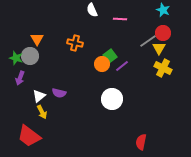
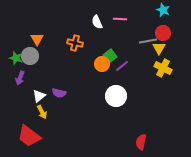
white semicircle: moved 5 px right, 12 px down
gray line: rotated 24 degrees clockwise
white circle: moved 4 px right, 3 px up
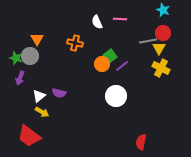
yellow cross: moved 2 px left
yellow arrow: rotated 32 degrees counterclockwise
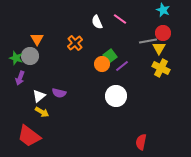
pink line: rotated 32 degrees clockwise
orange cross: rotated 35 degrees clockwise
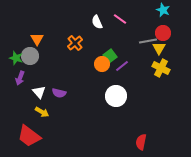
white triangle: moved 4 px up; rotated 32 degrees counterclockwise
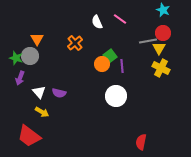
purple line: rotated 56 degrees counterclockwise
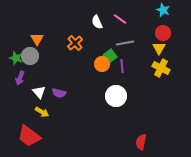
gray line: moved 23 px left, 2 px down
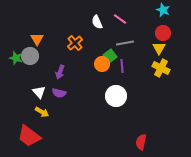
purple arrow: moved 40 px right, 6 px up
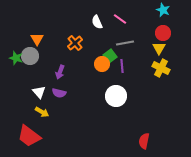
red semicircle: moved 3 px right, 1 px up
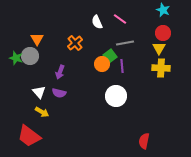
yellow cross: rotated 24 degrees counterclockwise
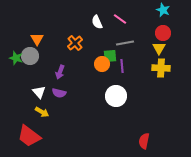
green square: rotated 32 degrees clockwise
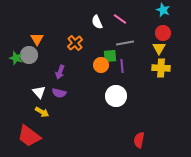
gray circle: moved 1 px left, 1 px up
orange circle: moved 1 px left, 1 px down
red semicircle: moved 5 px left, 1 px up
